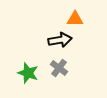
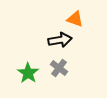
orange triangle: rotated 18 degrees clockwise
green star: rotated 15 degrees clockwise
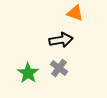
orange triangle: moved 6 px up
black arrow: moved 1 px right
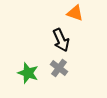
black arrow: rotated 75 degrees clockwise
green star: rotated 15 degrees counterclockwise
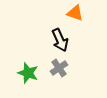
black arrow: moved 1 px left
gray cross: rotated 18 degrees clockwise
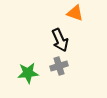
gray cross: moved 2 px up; rotated 18 degrees clockwise
green star: rotated 25 degrees counterclockwise
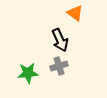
orange triangle: rotated 18 degrees clockwise
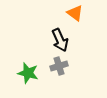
green star: rotated 20 degrees clockwise
